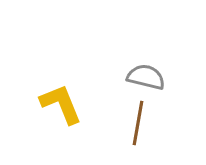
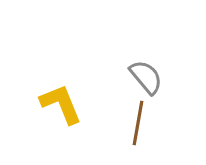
gray semicircle: rotated 36 degrees clockwise
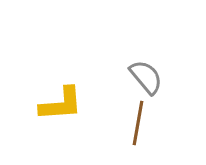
yellow L-shape: rotated 108 degrees clockwise
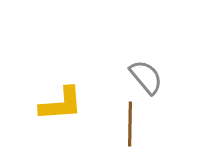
brown line: moved 8 px left, 1 px down; rotated 9 degrees counterclockwise
